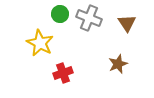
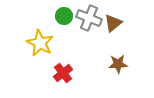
green circle: moved 4 px right, 2 px down
brown triangle: moved 14 px left; rotated 24 degrees clockwise
brown star: rotated 18 degrees clockwise
red cross: rotated 18 degrees counterclockwise
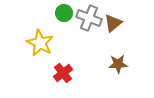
green circle: moved 3 px up
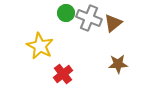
green circle: moved 2 px right
yellow star: moved 3 px down
red cross: moved 1 px down
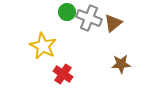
green circle: moved 1 px right, 1 px up
yellow star: moved 3 px right
brown star: moved 3 px right
red cross: rotated 18 degrees counterclockwise
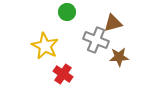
gray cross: moved 7 px right, 22 px down
brown triangle: rotated 24 degrees clockwise
yellow star: moved 2 px right
brown star: moved 2 px left, 7 px up
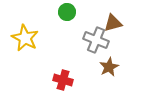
yellow star: moved 20 px left, 8 px up
brown star: moved 10 px left, 10 px down; rotated 24 degrees counterclockwise
red cross: moved 6 px down; rotated 18 degrees counterclockwise
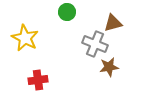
gray cross: moved 1 px left, 4 px down
brown star: rotated 18 degrees clockwise
red cross: moved 25 px left; rotated 24 degrees counterclockwise
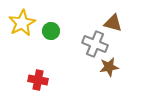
green circle: moved 16 px left, 19 px down
brown triangle: rotated 30 degrees clockwise
yellow star: moved 3 px left, 15 px up; rotated 16 degrees clockwise
red cross: rotated 18 degrees clockwise
